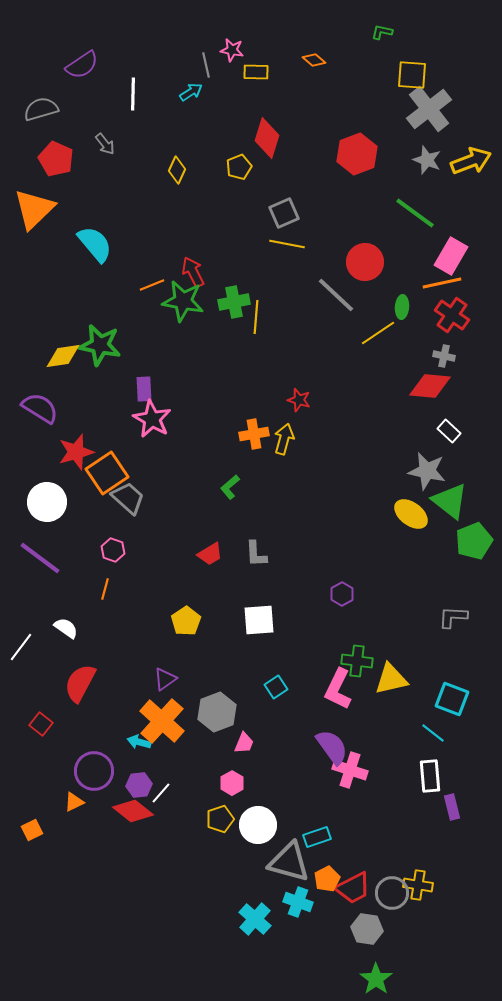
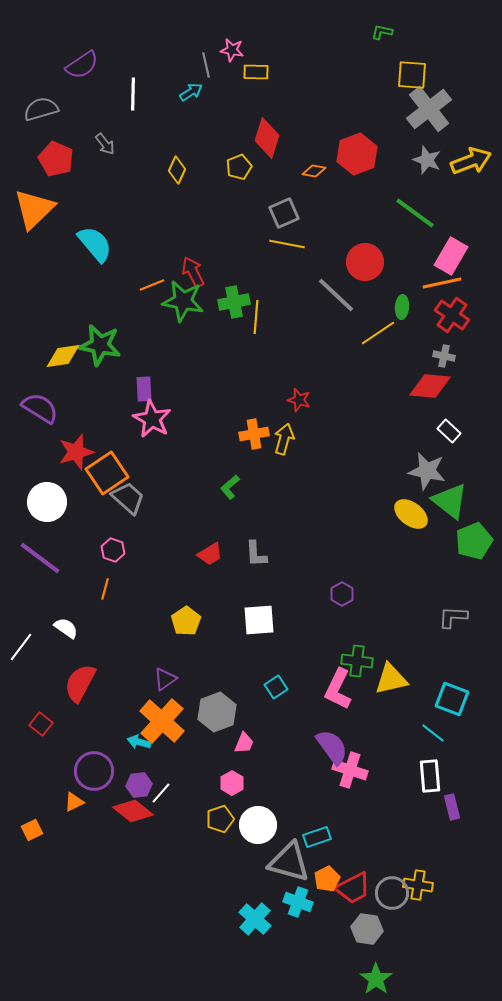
orange diamond at (314, 60): moved 111 px down; rotated 30 degrees counterclockwise
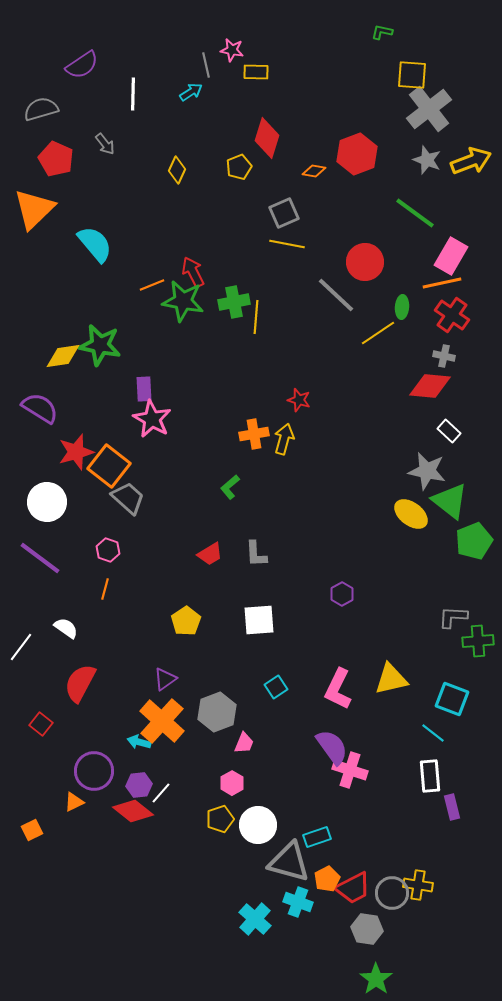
orange square at (107, 473): moved 2 px right, 7 px up; rotated 18 degrees counterclockwise
pink hexagon at (113, 550): moved 5 px left
green cross at (357, 661): moved 121 px right, 20 px up; rotated 12 degrees counterclockwise
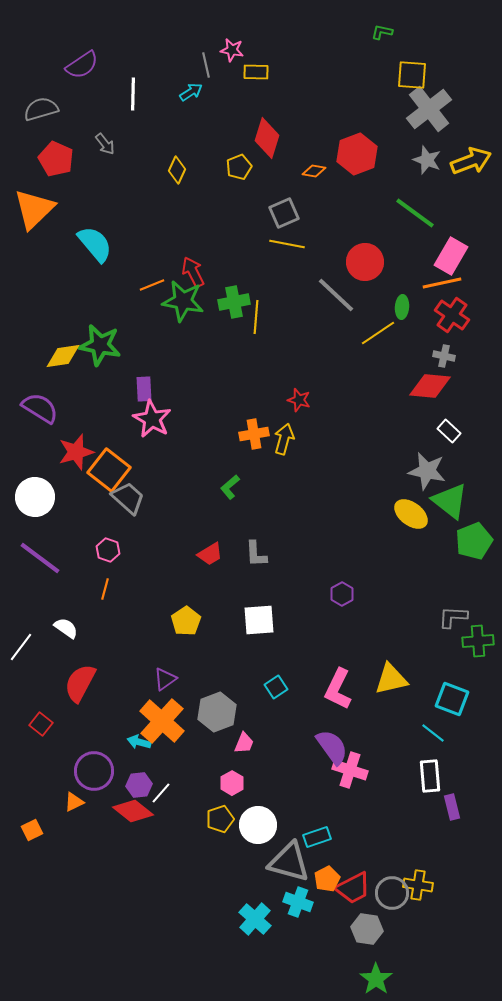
orange square at (109, 466): moved 4 px down
white circle at (47, 502): moved 12 px left, 5 px up
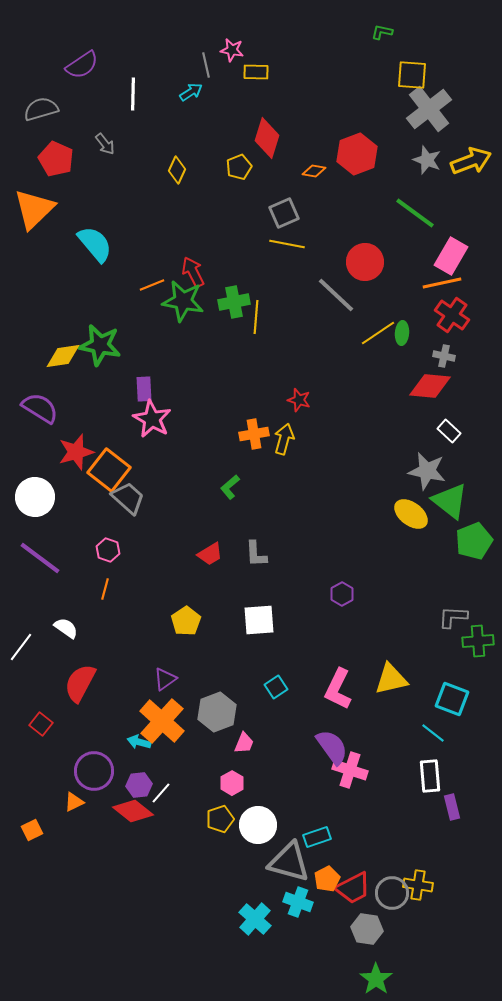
green ellipse at (402, 307): moved 26 px down
